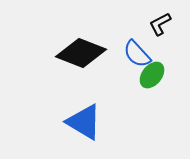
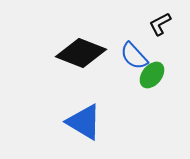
blue semicircle: moved 3 px left, 2 px down
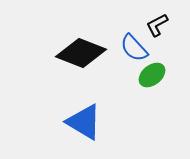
black L-shape: moved 3 px left, 1 px down
blue semicircle: moved 8 px up
green ellipse: rotated 12 degrees clockwise
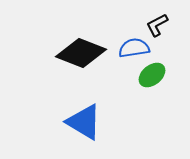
blue semicircle: rotated 124 degrees clockwise
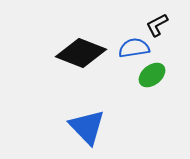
blue triangle: moved 3 px right, 5 px down; rotated 15 degrees clockwise
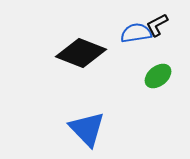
blue semicircle: moved 2 px right, 15 px up
green ellipse: moved 6 px right, 1 px down
blue triangle: moved 2 px down
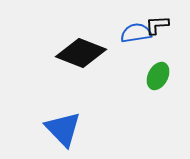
black L-shape: rotated 25 degrees clockwise
green ellipse: rotated 24 degrees counterclockwise
blue triangle: moved 24 px left
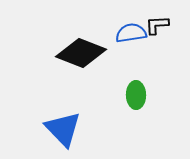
blue semicircle: moved 5 px left
green ellipse: moved 22 px left, 19 px down; rotated 28 degrees counterclockwise
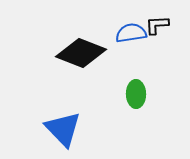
green ellipse: moved 1 px up
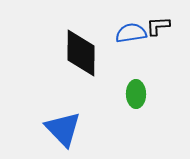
black L-shape: moved 1 px right, 1 px down
black diamond: rotated 69 degrees clockwise
